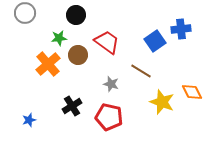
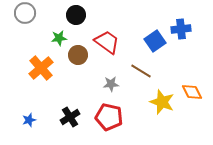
orange cross: moved 7 px left, 4 px down
gray star: rotated 21 degrees counterclockwise
black cross: moved 2 px left, 11 px down
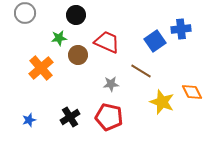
red trapezoid: rotated 12 degrees counterclockwise
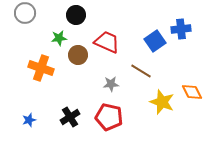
orange cross: rotated 30 degrees counterclockwise
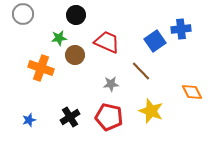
gray circle: moved 2 px left, 1 px down
brown circle: moved 3 px left
brown line: rotated 15 degrees clockwise
yellow star: moved 11 px left, 9 px down
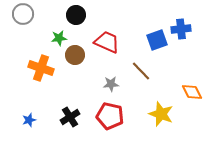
blue square: moved 2 px right, 1 px up; rotated 15 degrees clockwise
yellow star: moved 10 px right, 3 px down
red pentagon: moved 1 px right, 1 px up
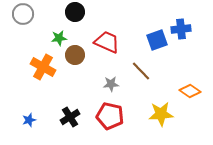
black circle: moved 1 px left, 3 px up
orange cross: moved 2 px right, 1 px up; rotated 10 degrees clockwise
orange diamond: moved 2 px left, 1 px up; rotated 30 degrees counterclockwise
yellow star: rotated 25 degrees counterclockwise
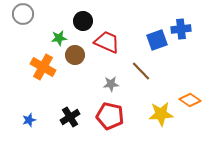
black circle: moved 8 px right, 9 px down
orange diamond: moved 9 px down
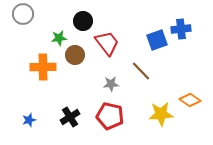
red trapezoid: moved 1 px down; rotated 28 degrees clockwise
orange cross: rotated 30 degrees counterclockwise
